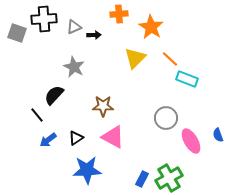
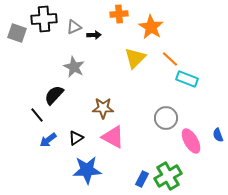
brown star: moved 2 px down
green cross: moved 1 px left, 2 px up
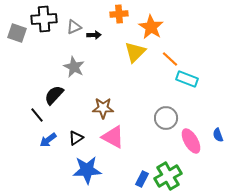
yellow triangle: moved 6 px up
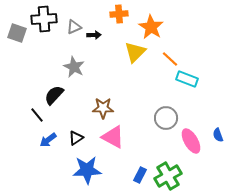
blue rectangle: moved 2 px left, 4 px up
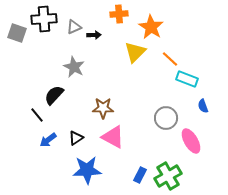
blue semicircle: moved 15 px left, 29 px up
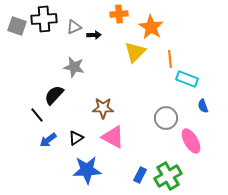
gray square: moved 7 px up
orange line: rotated 42 degrees clockwise
gray star: rotated 15 degrees counterclockwise
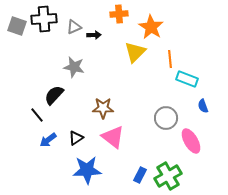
pink triangle: rotated 10 degrees clockwise
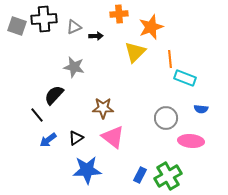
orange star: rotated 20 degrees clockwise
black arrow: moved 2 px right, 1 px down
cyan rectangle: moved 2 px left, 1 px up
blue semicircle: moved 2 px left, 3 px down; rotated 64 degrees counterclockwise
pink ellipse: rotated 55 degrees counterclockwise
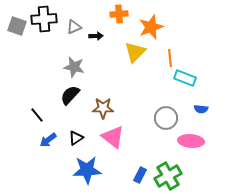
orange line: moved 1 px up
black semicircle: moved 16 px right
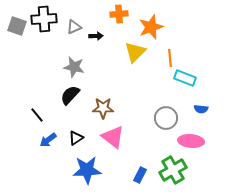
green cross: moved 5 px right, 6 px up
